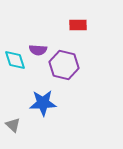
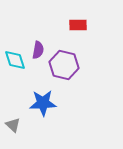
purple semicircle: rotated 84 degrees counterclockwise
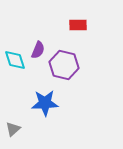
purple semicircle: rotated 12 degrees clockwise
blue star: moved 2 px right
gray triangle: moved 4 px down; rotated 35 degrees clockwise
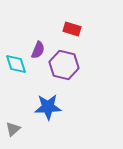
red rectangle: moved 6 px left, 4 px down; rotated 18 degrees clockwise
cyan diamond: moved 1 px right, 4 px down
blue star: moved 3 px right, 4 px down
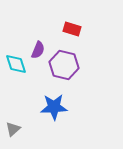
blue star: moved 6 px right
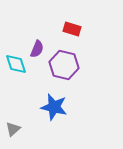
purple semicircle: moved 1 px left, 1 px up
blue star: rotated 16 degrees clockwise
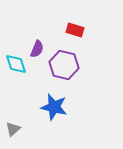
red rectangle: moved 3 px right, 1 px down
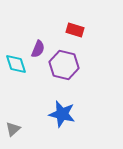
purple semicircle: moved 1 px right
blue star: moved 8 px right, 7 px down
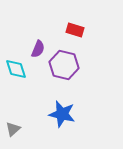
cyan diamond: moved 5 px down
